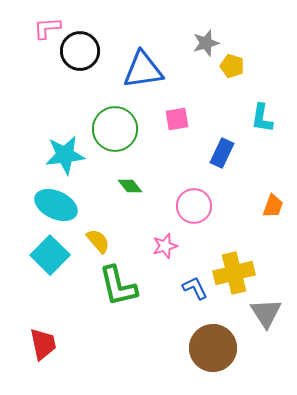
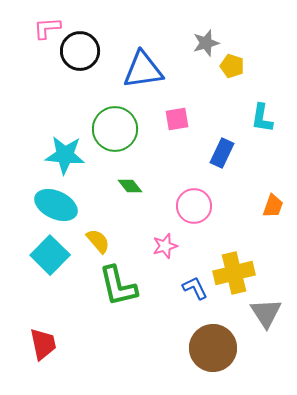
cyan star: rotated 12 degrees clockwise
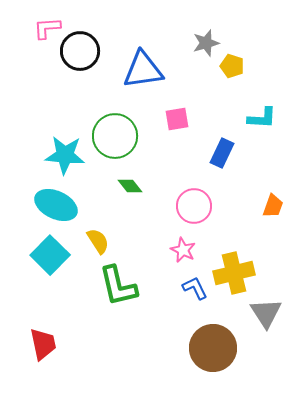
cyan L-shape: rotated 96 degrees counterclockwise
green circle: moved 7 px down
yellow semicircle: rotated 8 degrees clockwise
pink star: moved 18 px right, 4 px down; rotated 30 degrees counterclockwise
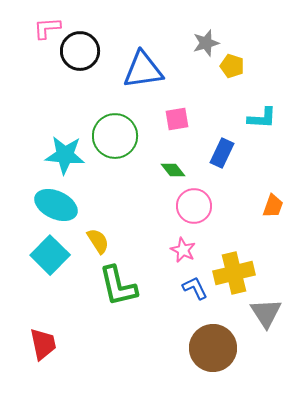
green diamond: moved 43 px right, 16 px up
